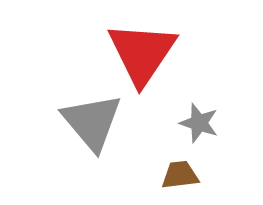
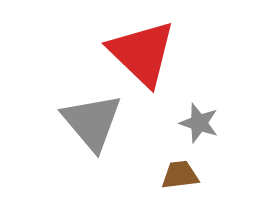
red triangle: rotated 20 degrees counterclockwise
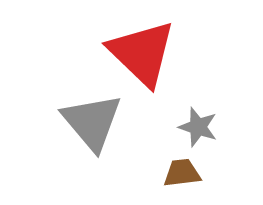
gray star: moved 1 px left, 4 px down
brown trapezoid: moved 2 px right, 2 px up
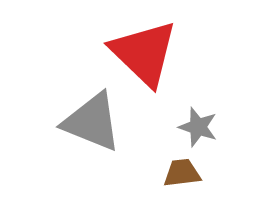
red triangle: moved 2 px right
gray triangle: rotated 28 degrees counterclockwise
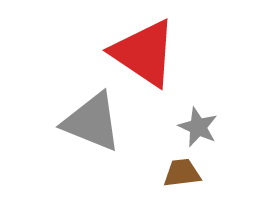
red triangle: rotated 10 degrees counterclockwise
gray star: rotated 6 degrees clockwise
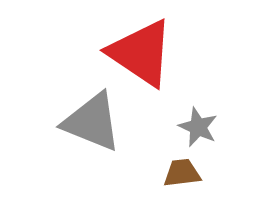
red triangle: moved 3 px left
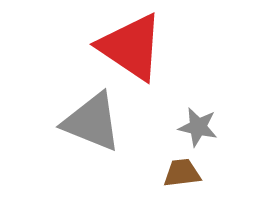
red triangle: moved 10 px left, 6 px up
gray star: rotated 12 degrees counterclockwise
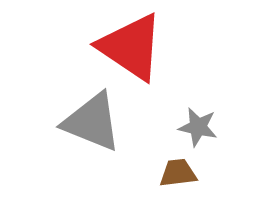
brown trapezoid: moved 4 px left
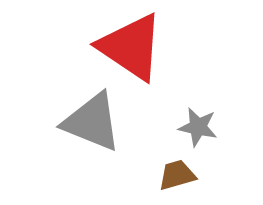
brown trapezoid: moved 1 px left, 2 px down; rotated 9 degrees counterclockwise
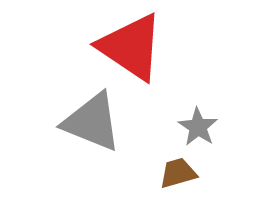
gray star: rotated 21 degrees clockwise
brown trapezoid: moved 1 px right, 2 px up
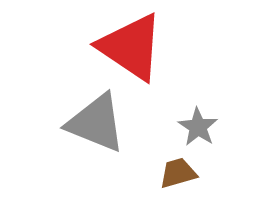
gray triangle: moved 4 px right, 1 px down
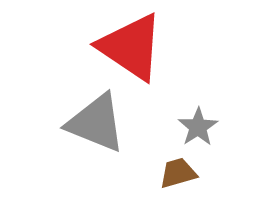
gray star: rotated 6 degrees clockwise
